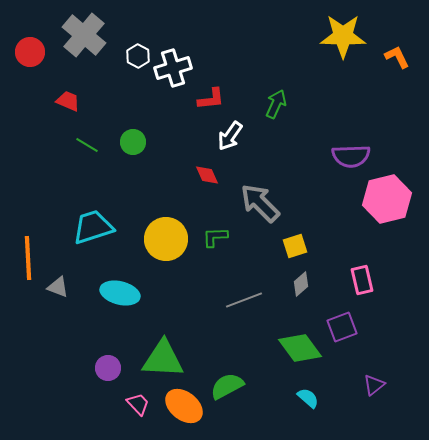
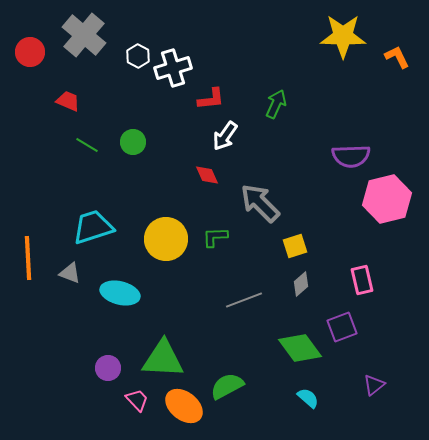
white arrow: moved 5 px left
gray triangle: moved 12 px right, 14 px up
pink trapezoid: moved 1 px left, 4 px up
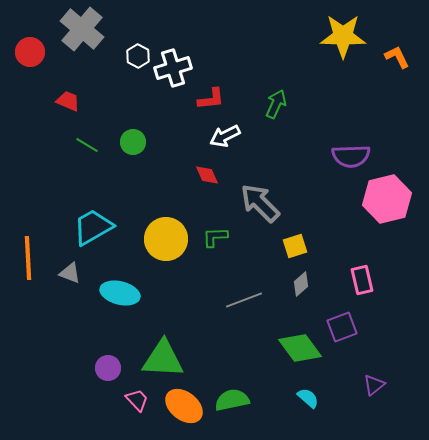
gray cross: moved 2 px left, 6 px up
white arrow: rotated 28 degrees clockwise
cyan trapezoid: rotated 12 degrees counterclockwise
green semicircle: moved 5 px right, 14 px down; rotated 16 degrees clockwise
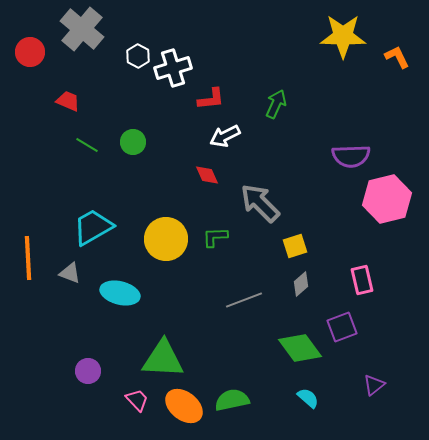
purple circle: moved 20 px left, 3 px down
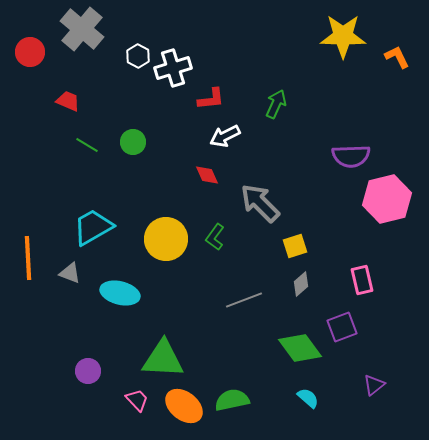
green L-shape: rotated 52 degrees counterclockwise
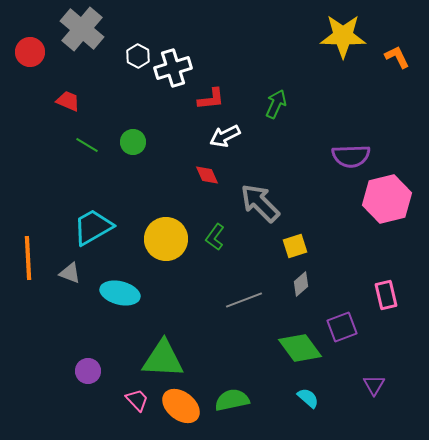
pink rectangle: moved 24 px right, 15 px down
purple triangle: rotated 20 degrees counterclockwise
orange ellipse: moved 3 px left
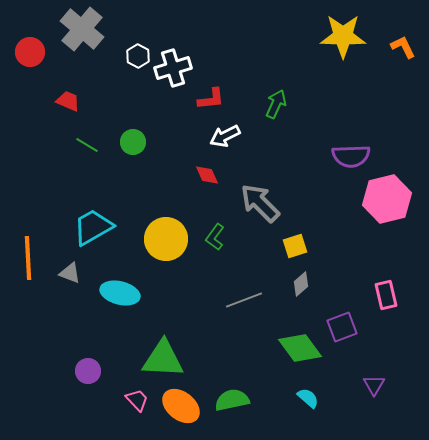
orange L-shape: moved 6 px right, 10 px up
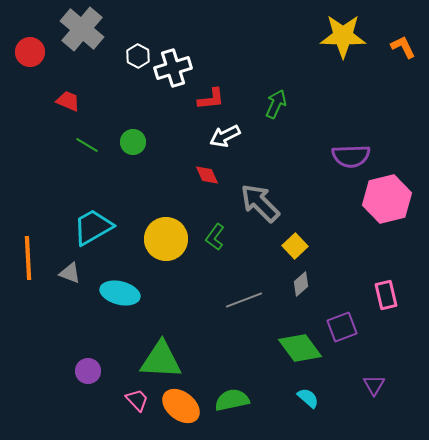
yellow square: rotated 25 degrees counterclockwise
green triangle: moved 2 px left, 1 px down
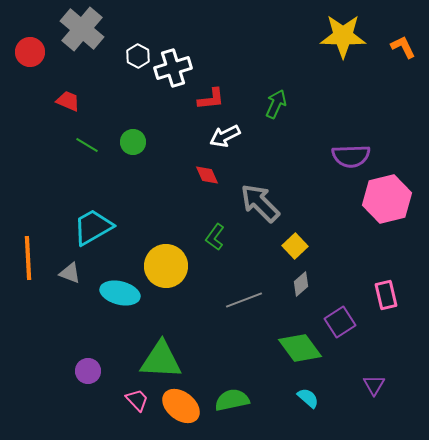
yellow circle: moved 27 px down
purple square: moved 2 px left, 5 px up; rotated 12 degrees counterclockwise
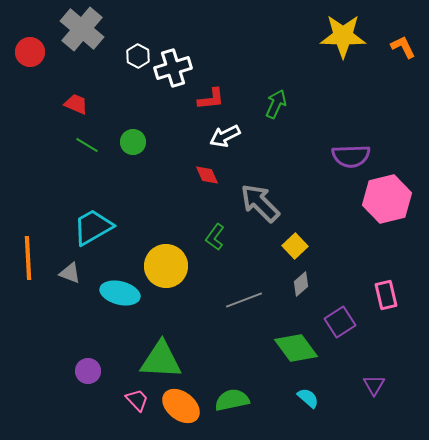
red trapezoid: moved 8 px right, 3 px down
green diamond: moved 4 px left
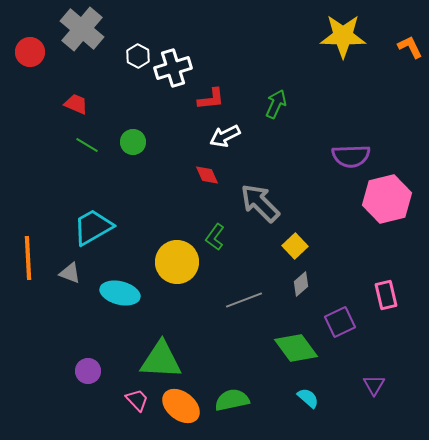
orange L-shape: moved 7 px right
yellow circle: moved 11 px right, 4 px up
purple square: rotated 8 degrees clockwise
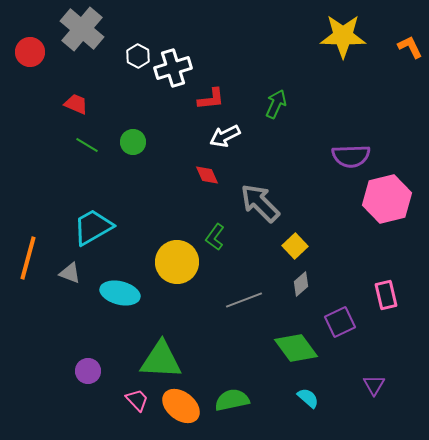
orange line: rotated 18 degrees clockwise
